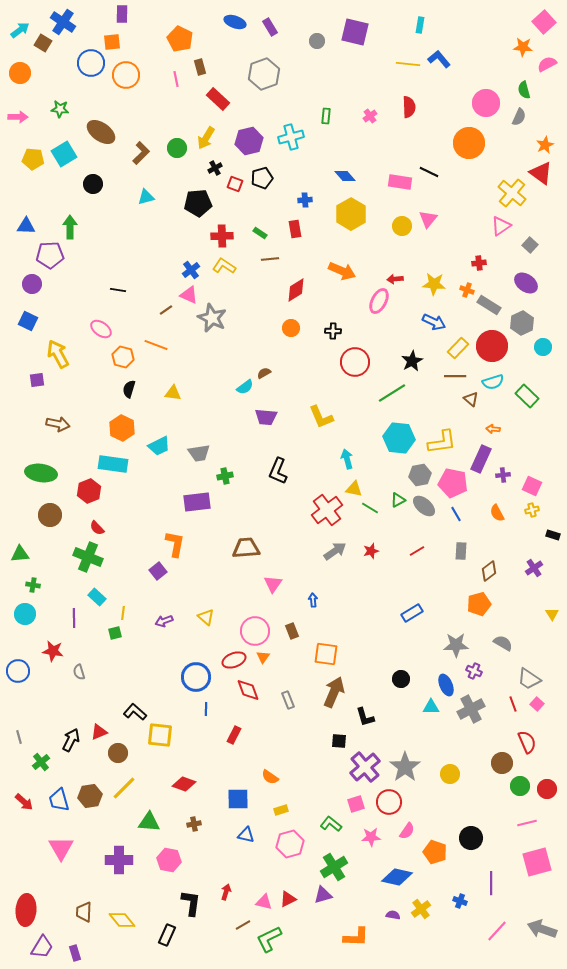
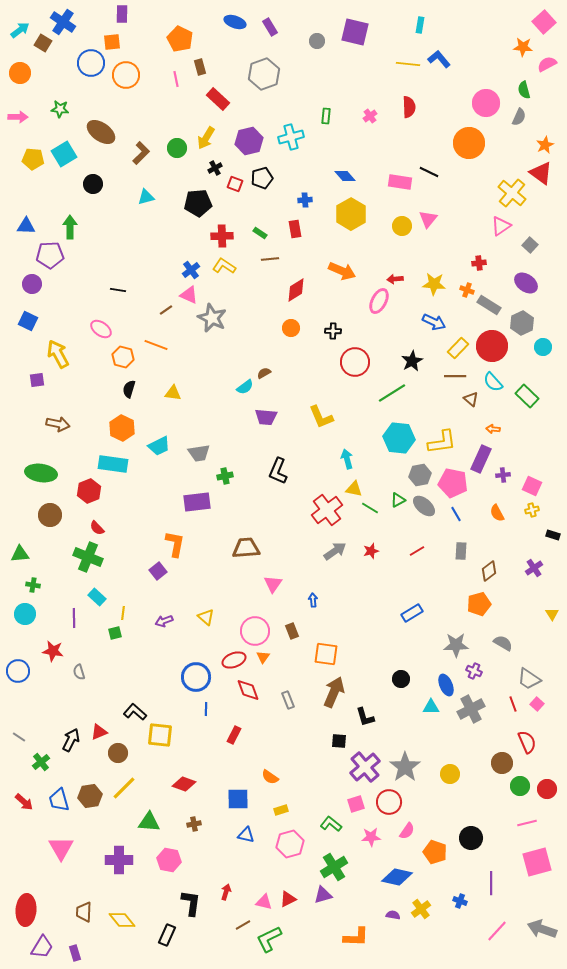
cyan semicircle at (493, 382): rotated 65 degrees clockwise
gray line at (19, 737): rotated 40 degrees counterclockwise
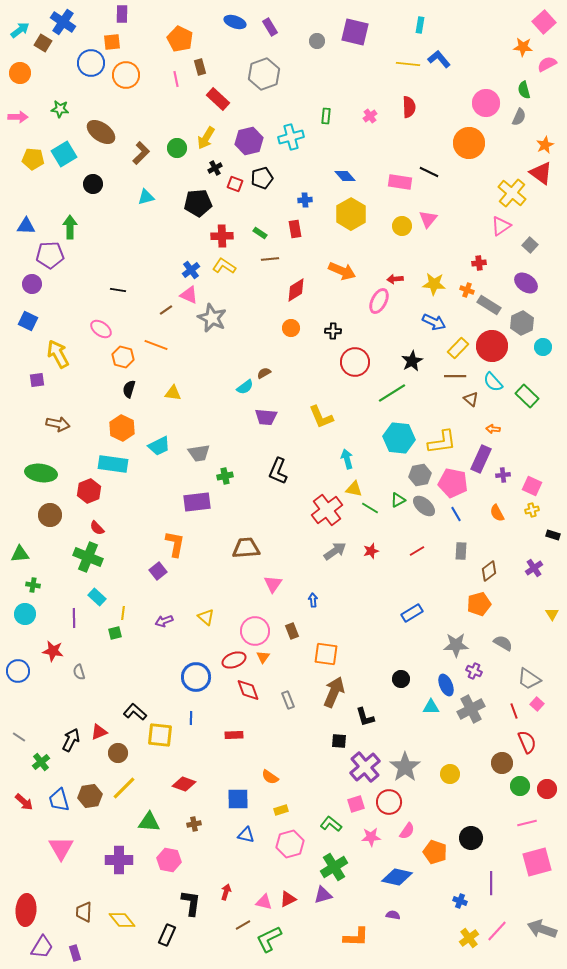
red line at (513, 704): moved 1 px right, 7 px down
blue line at (206, 709): moved 15 px left, 9 px down
red rectangle at (234, 735): rotated 60 degrees clockwise
yellow cross at (421, 909): moved 48 px right, 29 px down
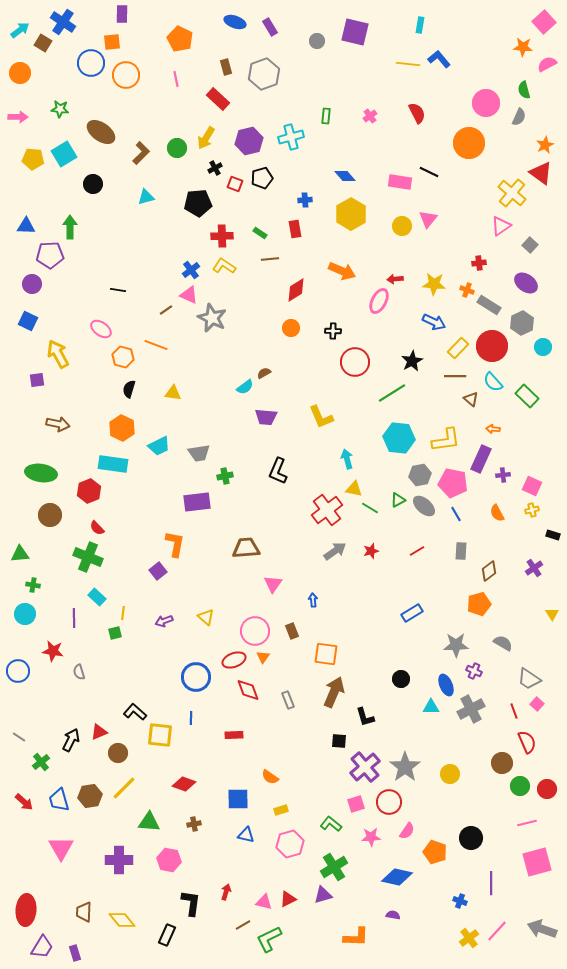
brown rectangle at (200, 67): moved 26 px right
red semicircle at (409, 107): moved 8 px right, 6 px down; rotated 25 degrees counterclockwise
yellow L-shape at (442, 442): moved 4 px right, 2 px up
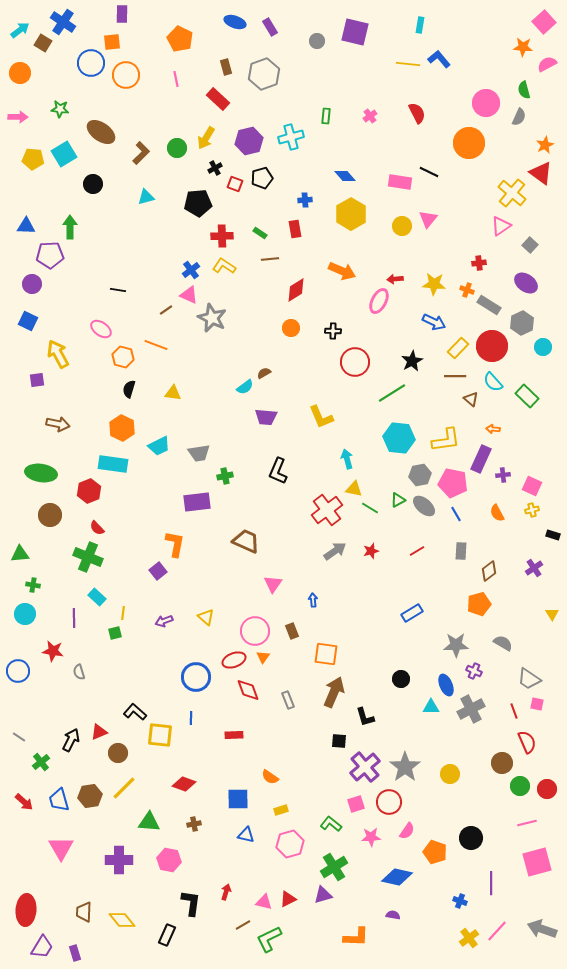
brown trapezoid at (246, 548): moved 7 px up; rotated 28 degrees clockwise
pink square at (537, 704): rotated 32 degrees counterclockwise
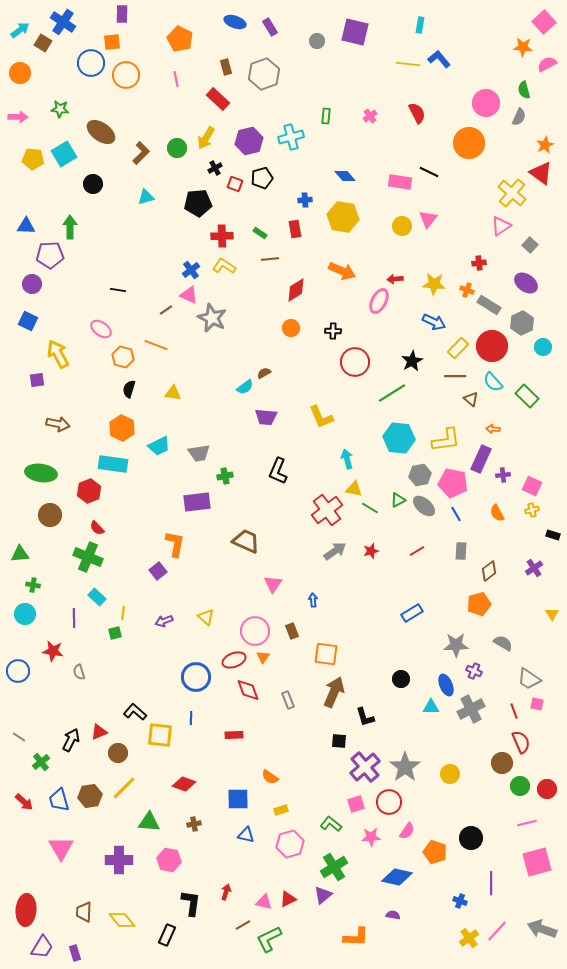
yellow hexagon at (351, 214): moved 8 px left, 3 px down; rotated 20 degrees counterclockwise
red semicircle at (527, 742): moved 6 px left
purple triangle at (323, 895): rotated 24 degrees counterclockwise
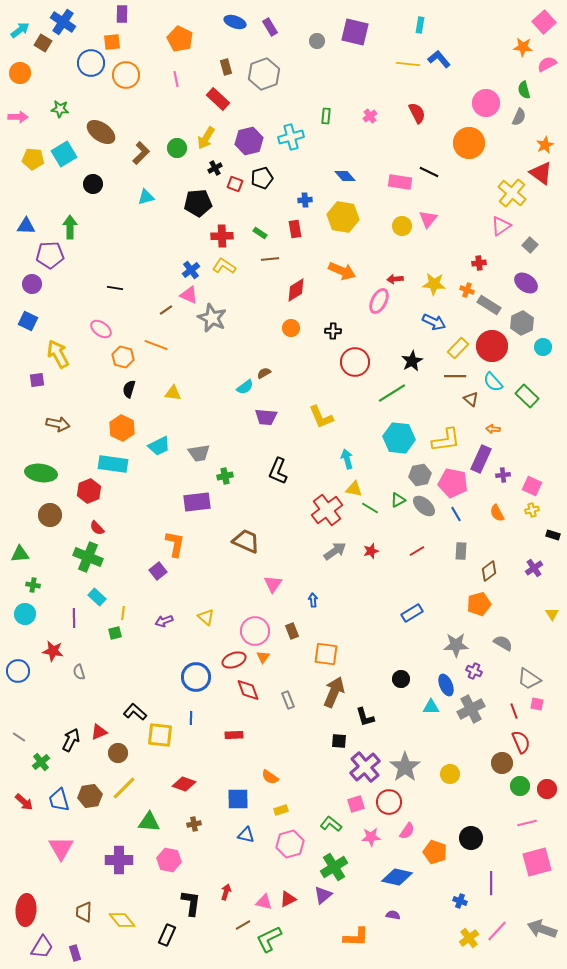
black line at (118, 290): moved 3 px left, 2 px up
